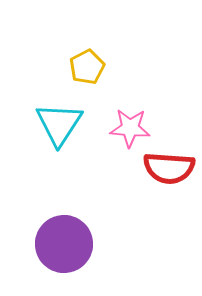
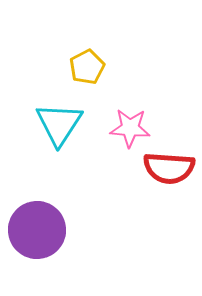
purple circle: moved 27 px left, 14 px up
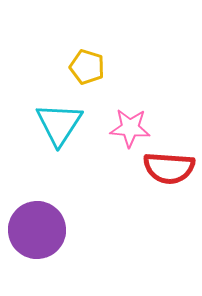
yellow pentagon: rotated 28 degrees counterclockwise
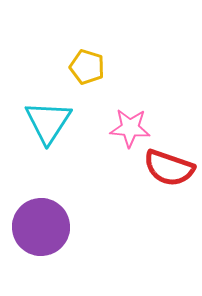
cyan triangle: moved 11 px left, 2 px up
red semicircle: rotated 15 degrees clockwise
purple circle: moved 4 px right, 3 px up
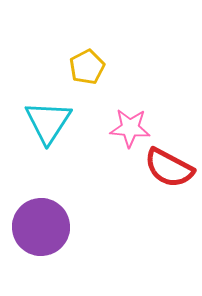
yellow pentagon: rotated 28 degrees clockwise
red semicircle: rotated 9 degrees clockwise
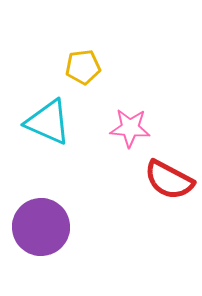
yellow pentagon: moved 4 px left; rotated 20 degrees clockwise
cyan triangle: rotated 39 degrees counterclockwise
red semicircle: moved 12 px down
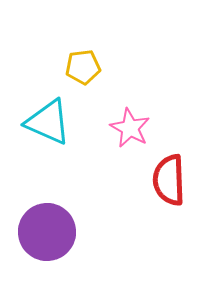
pink star: rotated 24 degrees clockwise
red semicircle: rotated 60 degrees clockwise
purple circle: moved 6 px right, 5 px down
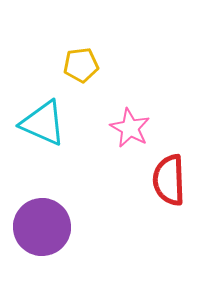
yellow pentagon: moved 2 px left, 2 px up
cyan triangle: moved 5 px left, 1 px down
purple circle: moved 5 px left, 5 px up
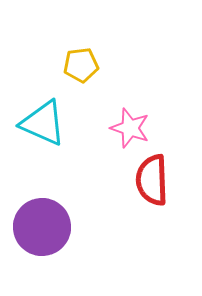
pink star: rotated 9 degrees counterclockwise
red semicircle: moved 17 px left
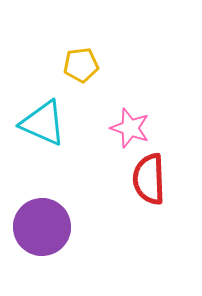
red semicircle: moved 3 px left, 1 px up
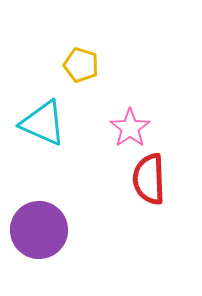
yellow pentagon: rotated 24 degrees clockwise
pink star: rotated 18 degrees clockwise
purple circle: moved 3 px left, 3 px down
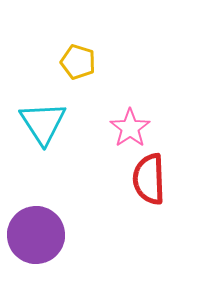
yellow pentagon: moved 3 px left, 3 px up
cyan triangle: rotated 33 degrees clockwise
purple circle: moved 3 px left, 5 px down
